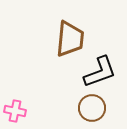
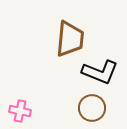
black L-shape: rotated 42 degrees clockwise
pink cross: moved 5 px right
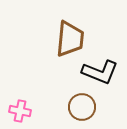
brown circle: moved 10 px left, 1 px up
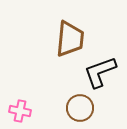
black L-shape: rotated 138 degrees clockwise
brown circle: moved 2 px left, 1 px down
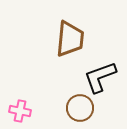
black L-shape: moved 5 px down
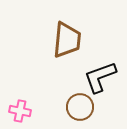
brown trapezoid: moved 3 px left, 1 px down
brown circle: moved 1 px up
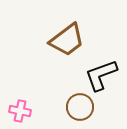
brown trapezoid: rotated 48 degrees clockwise
black L-shape: moved 1 px right, 2 px up
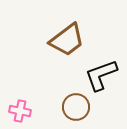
brown circle: moved 4 px left
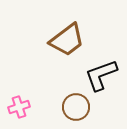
pink cross: moved 1 px left, 4 px up; rotated 30 degrees counterclockwise
